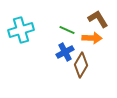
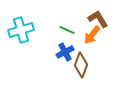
orange arrow: moved 3 px up; rotated 126 degrees clockwise
brown diamond: rotated 10 degrees counterclockwise
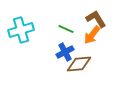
brown L-shape: moved 2 px left
green line: moved 1 px left, 1 px up
brown diamond: moved 2 px left, 1 px up; rotated 65 degrees clockwise
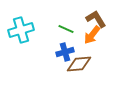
blue cross: rotated 12 degrees clockwise
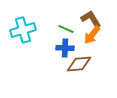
brown L-shape: moved 5 px left
cyan cross: moved 2 px right
blue cross: moved 4 px up; rotated 18 degrees clockwise
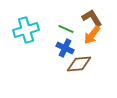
brown L-shape: moved 1 px right, 1 px up
cyan cross: moved 3 px right
blue cross: rotated 24 degrees clockwise
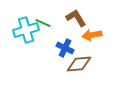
brown L-shape: moved 16 px left
green line: moved 23 px left, 6 px up
orange arrow: rotated 42 degrees clockwise
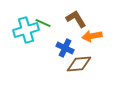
brown L-shape: moved 1 px down
orange arrow: moved 1 px down
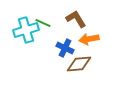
orange arrow: moved 3 px left, 3 px down
